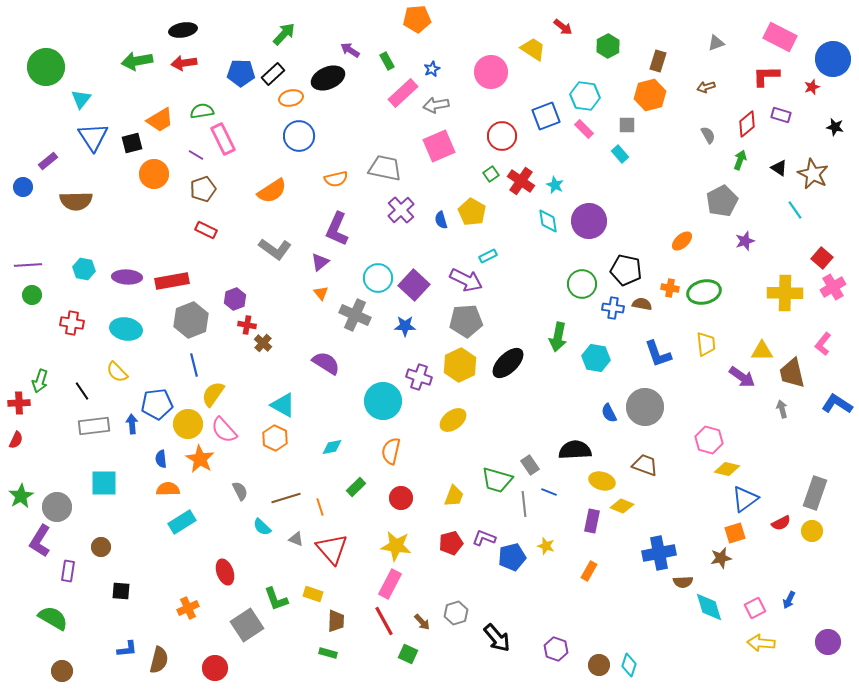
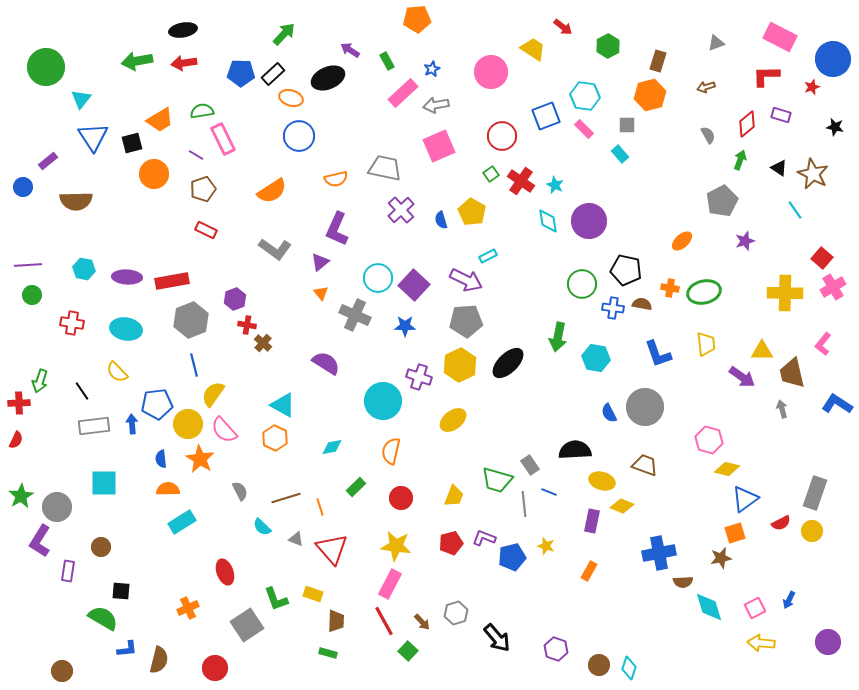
orange ellipse at (291, 98): rotated 30 degrees clockwise
green semicircle at (53, 618): moved 50 px right
green square at (408, 654): moved 3 px up; rotated 18 degrees clockwise
cyan diamond at (629, 665): moved 3 px down
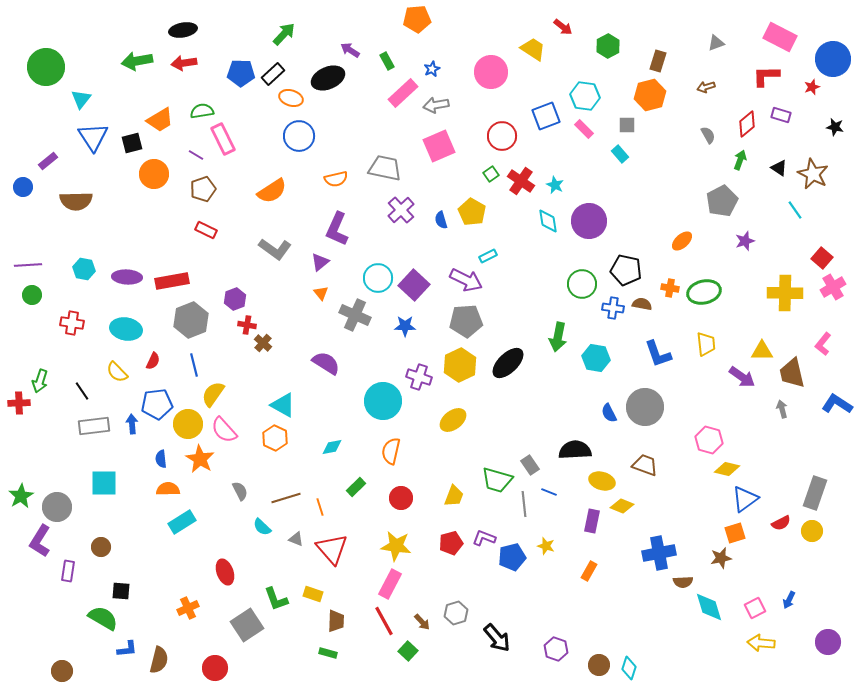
red semicircle at (16, 440): moved 137 px right, 79 px up
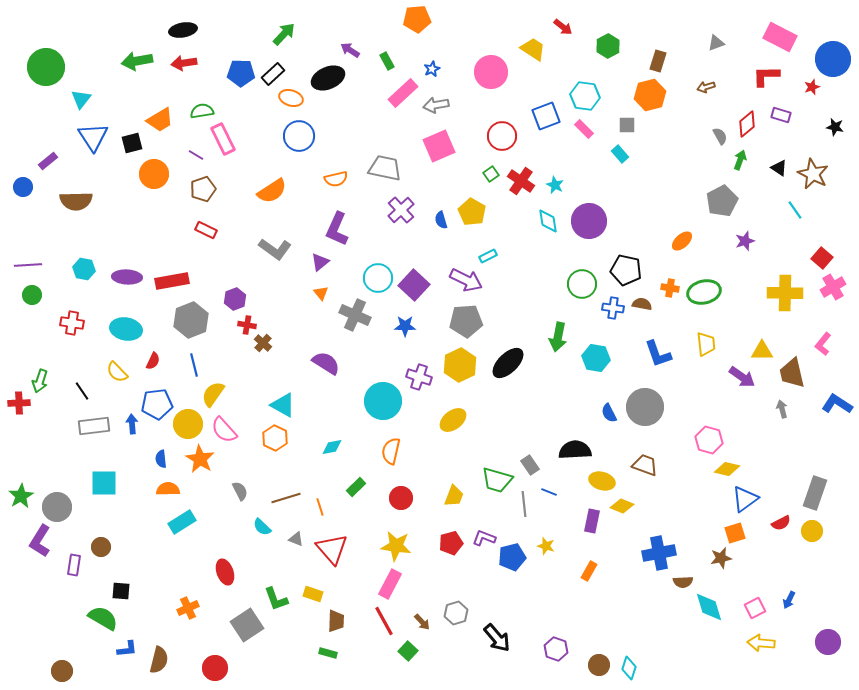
gray semicircle at (708, 135): moved 12 px right, 1 px down
purple rectangle at (68, 571): moved 6 px right, 6 px up
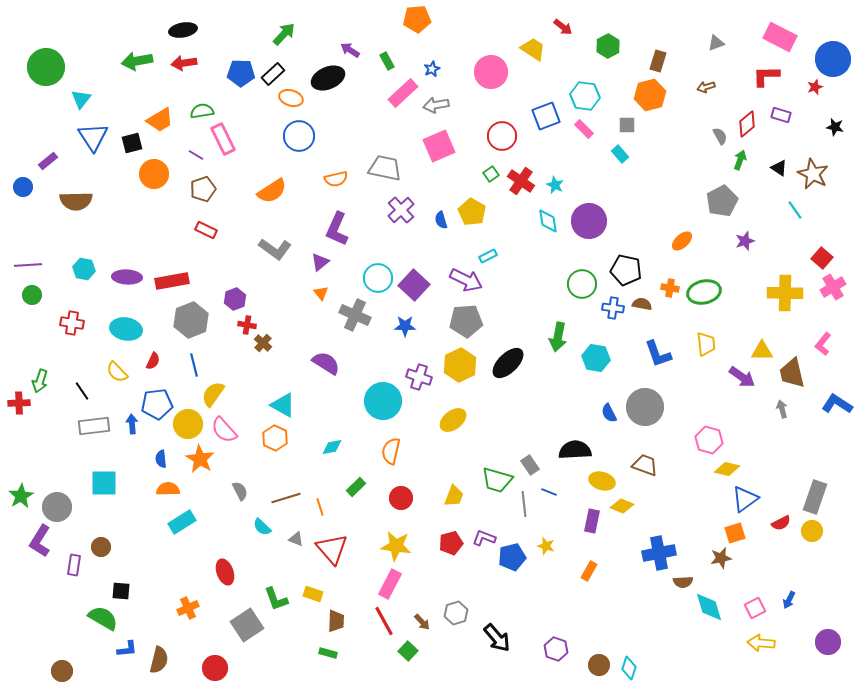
red star at (812, 87): moved 3 px right
gray rectangle at (815, 493): moved 4 px down
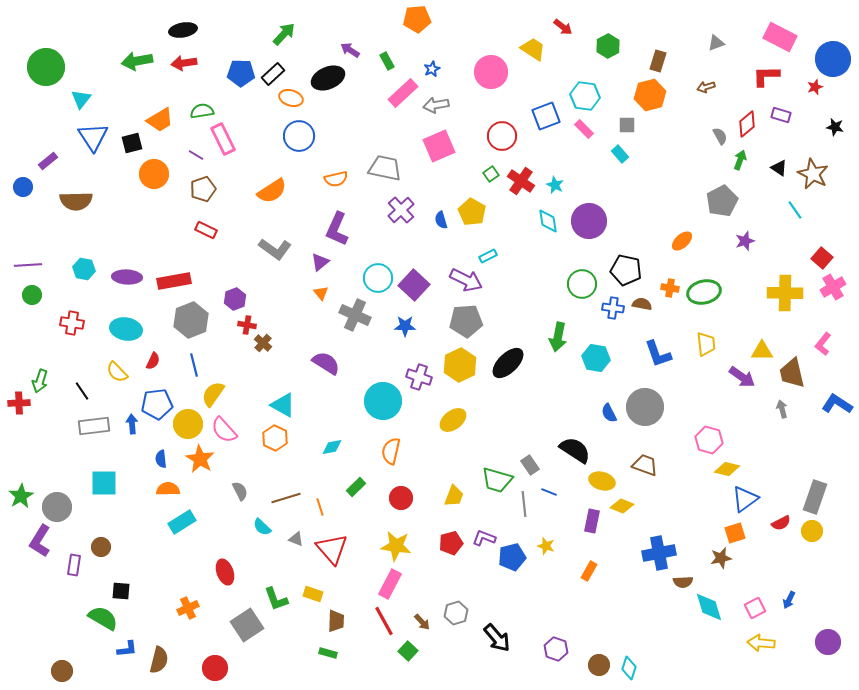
red rectangle at (172, 281): moved 2 px right
black semicircle at (575, 450): rotated 36 degrees clockwise
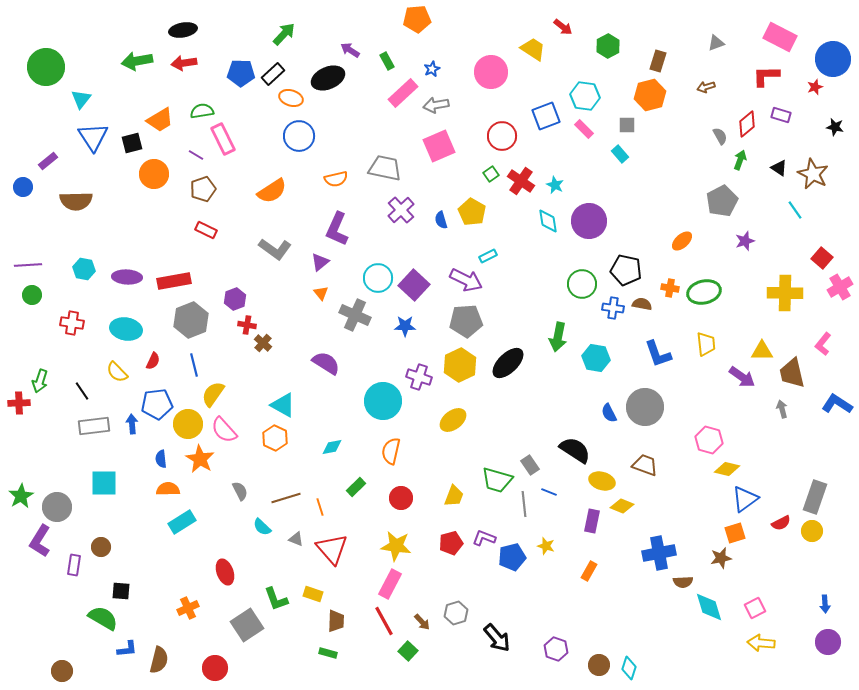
pink cross at (833, 287): moved 7 px right
blue arrow at (789, 600): moved 36 px right, 4 px down; rotated 30 degrees counterclockwise
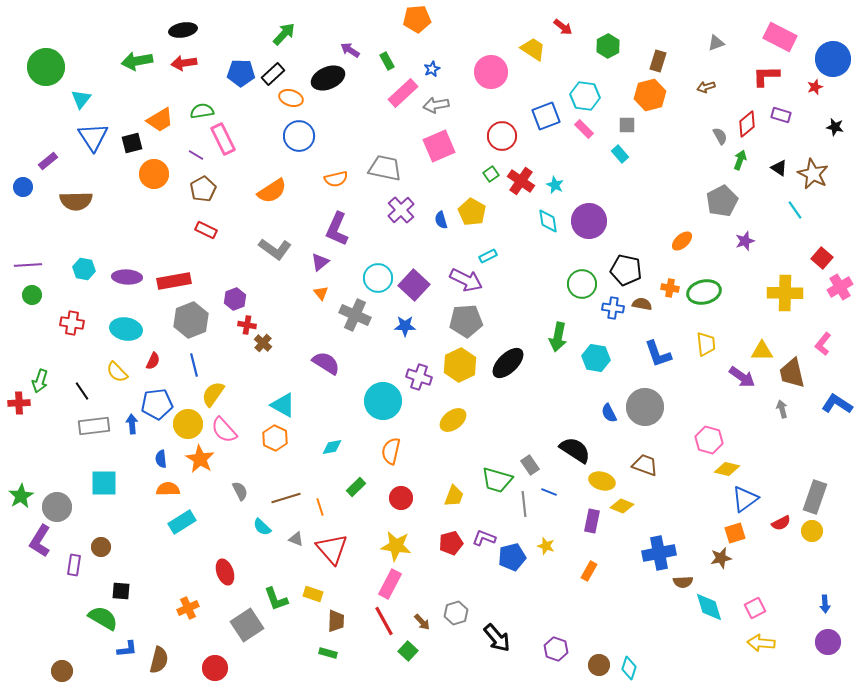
brown pentagon at (203, 189): rotated 10 degrees counterclockwise
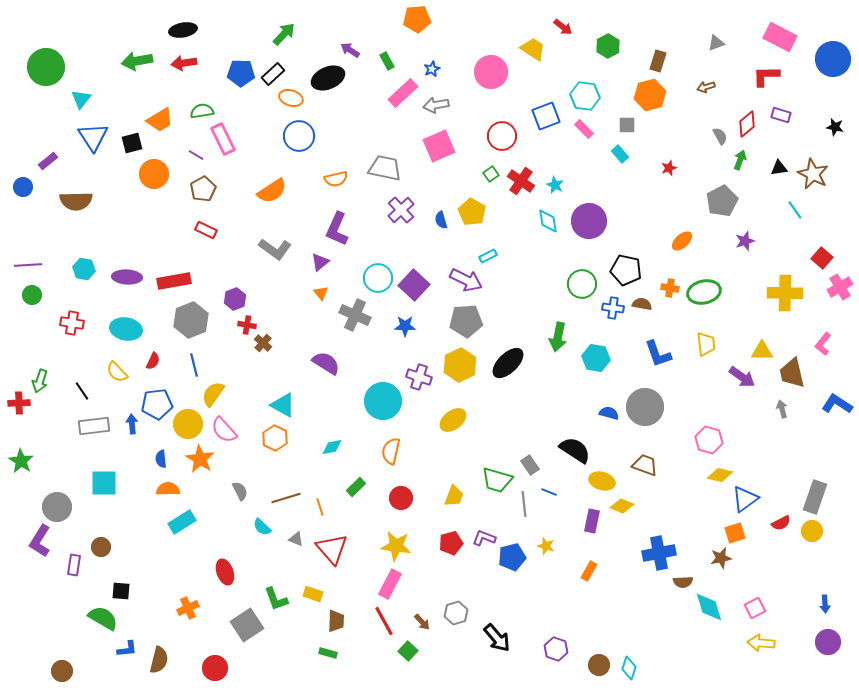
red star at (815, 87): moved 146 px left, 81 px down
black triangle at (779, 168): rotated 42 degrees counterclockwise
blue semicircle at (609, 413): rotated 132 degrees clockwise
yellow diamond at (727, 469): moved 7 px left, 6 px down
green star at (21, 496): moved 35 px up; rotated 10 degrees counterclockwise
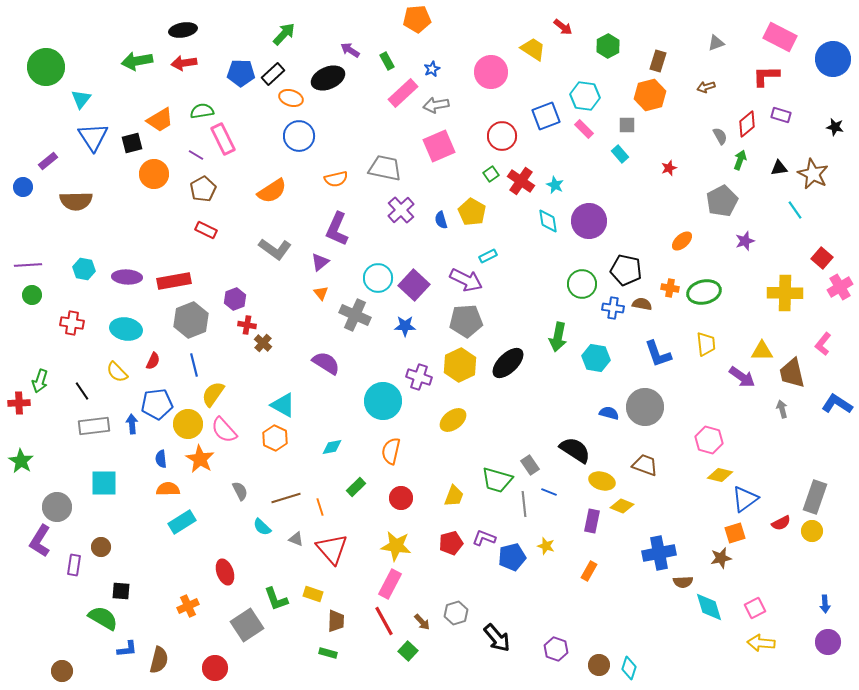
orange cross at (188, 608): moved 2 px up
